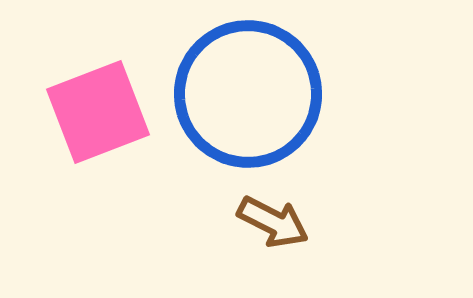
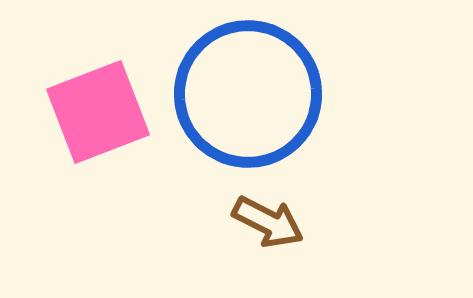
brown arrow: moved 5 px left
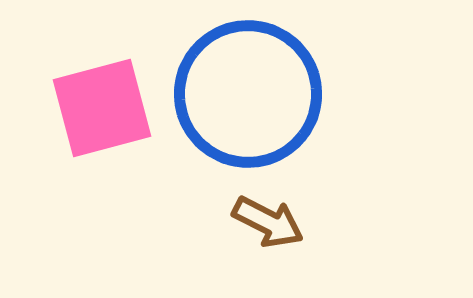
pink square: moved 4 px right, 4 px up; rotated 6 degrees clockwise
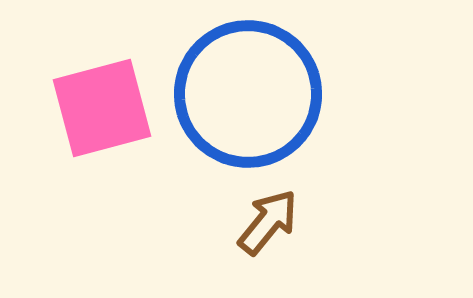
brown arrow: rotated 78 degrees counterclockwise
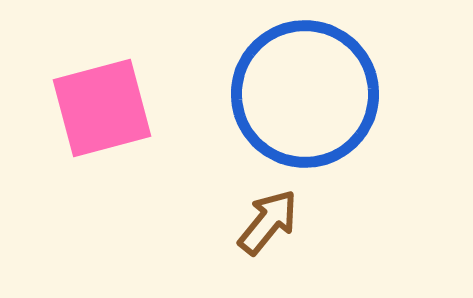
blue circle: moved 57 px right
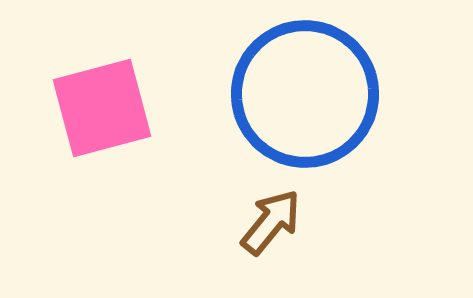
brown arrow: moved 3 px right
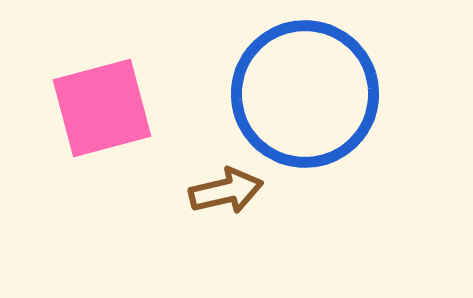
brown arrow: moved 45 px left, 31 px up; rotated 38 degrees clockwise
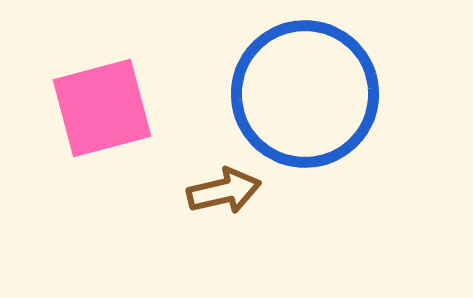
brown arrow: moved 2 px left
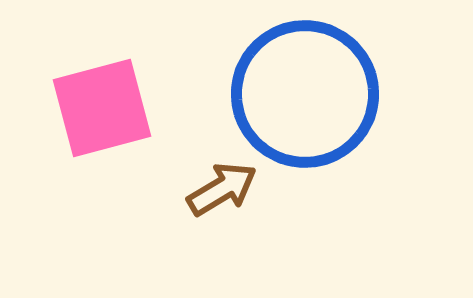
brown arrow: moved 2 px left, 2 px up; rotated 18 degrees counterclockwise
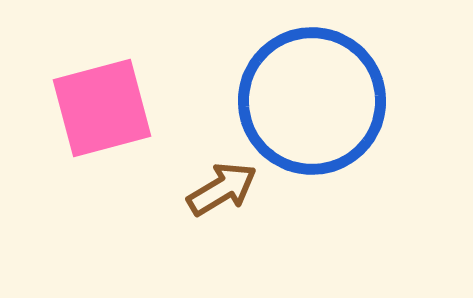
blue circle: moved 7 px right, 7 px down
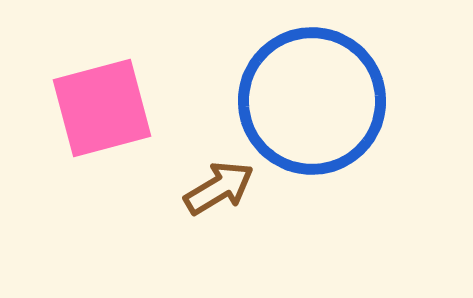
brown arrow: moved 3 px left, 1 px up
